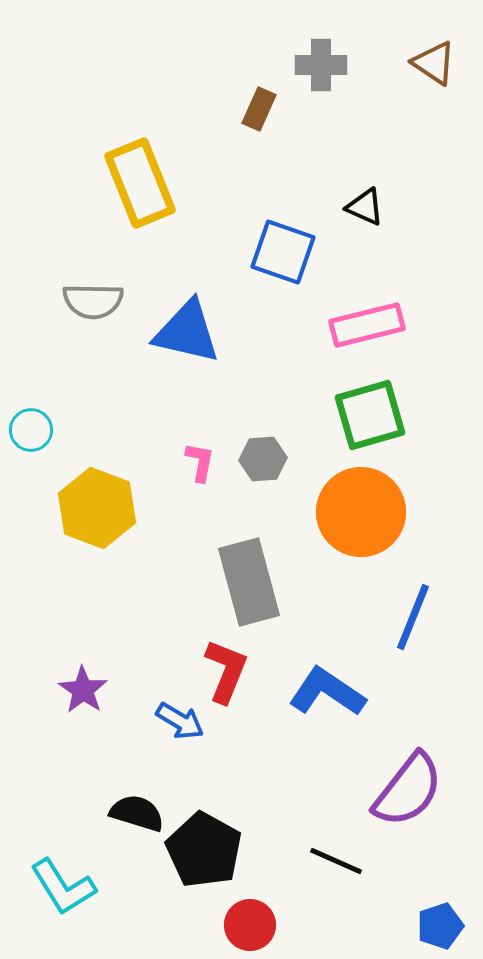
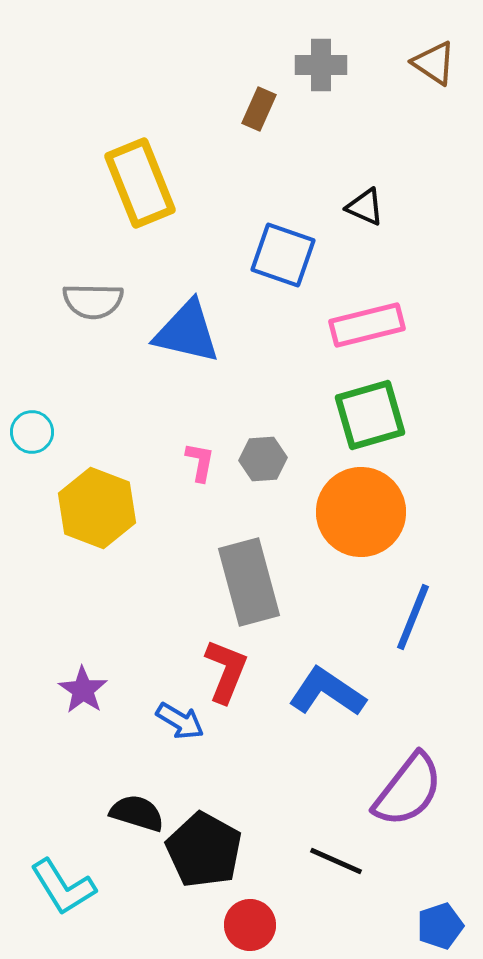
blue square: moved 3 px down
cyan circle: moved 1 px right, 2 px down
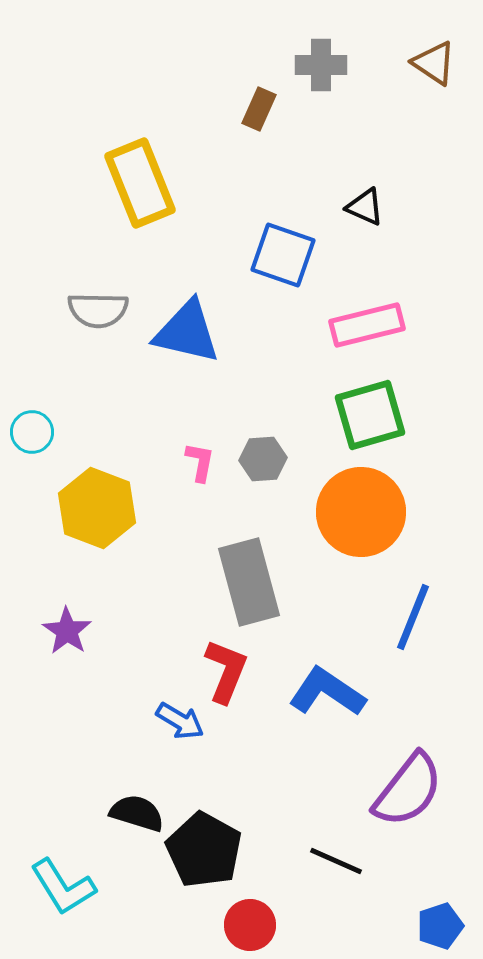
gray semicircle: moved 5 px right, 9 px down
purple star: moved 16 px left, 59 px up
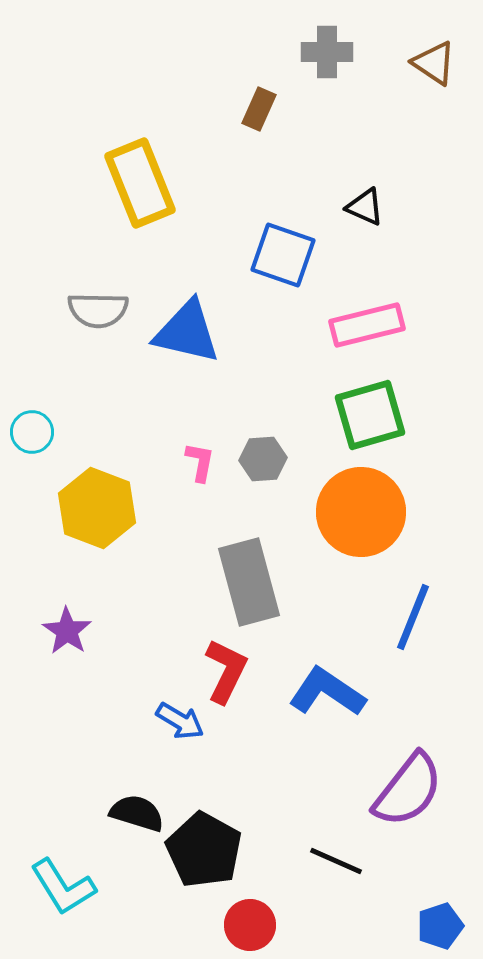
gray cross: moved 6 px right, 13 px up
red L-shape: rotated 4 degrees clockwise
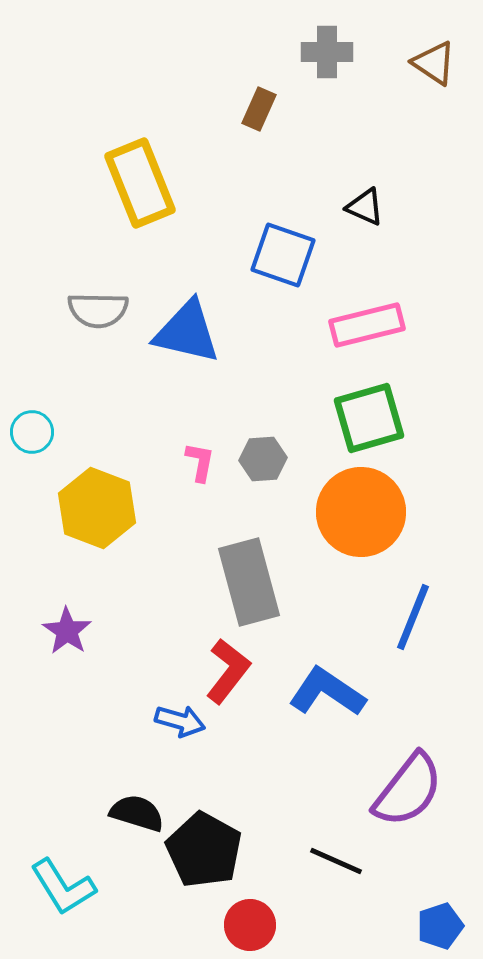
green square: moved 1 px left, 3 px down
red L-shape: moved 2 px right; rotated 12 degrees clockwise
blue arrow: rotated 15 degrees counterclockwise
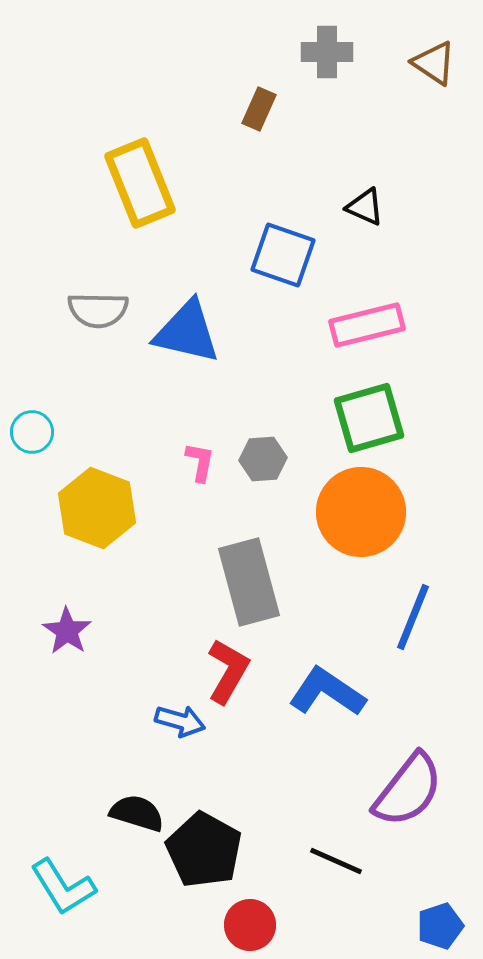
red L-shape: rotated 8 degrees counterclockwise
